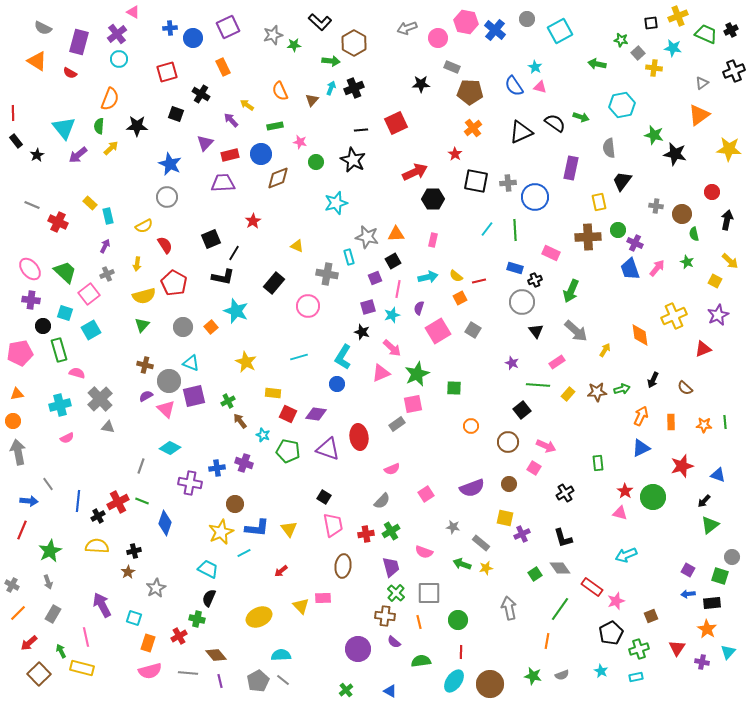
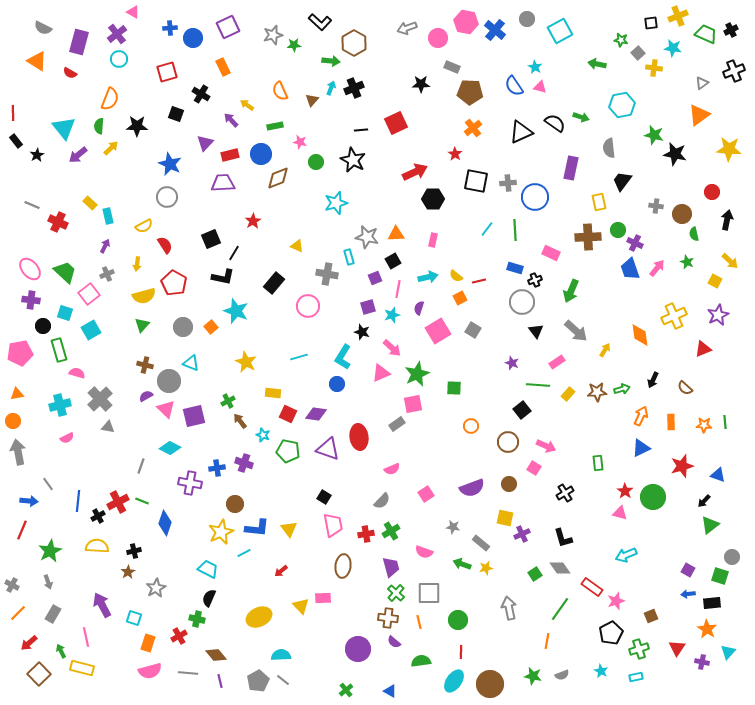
purple square at (194, 396): moved 20 px down
brown cross at (385, 616): moved 3 px right, 2 px down
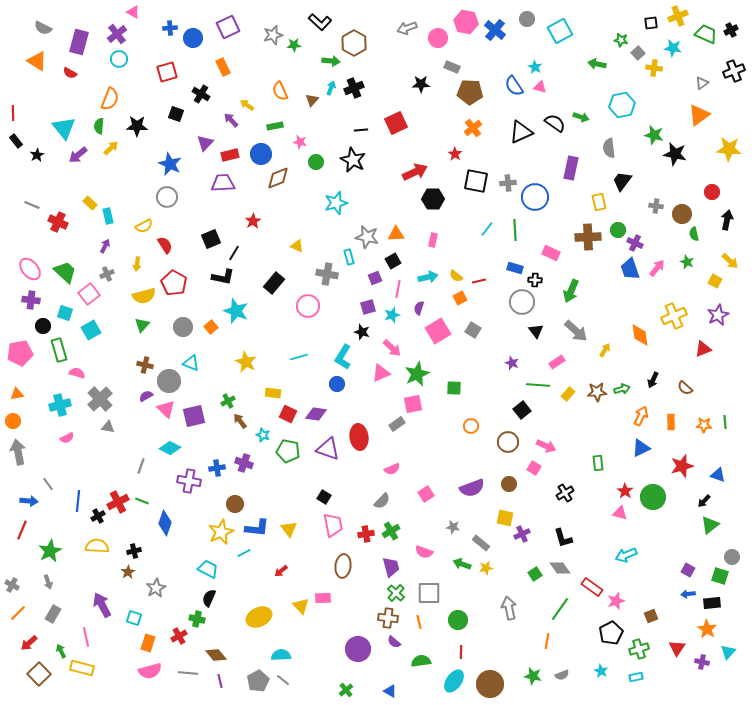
black cross at (535, 280): rotated 24 degrees clockwise
purple cross at (190, 483): moved 1 px left, 2 px up
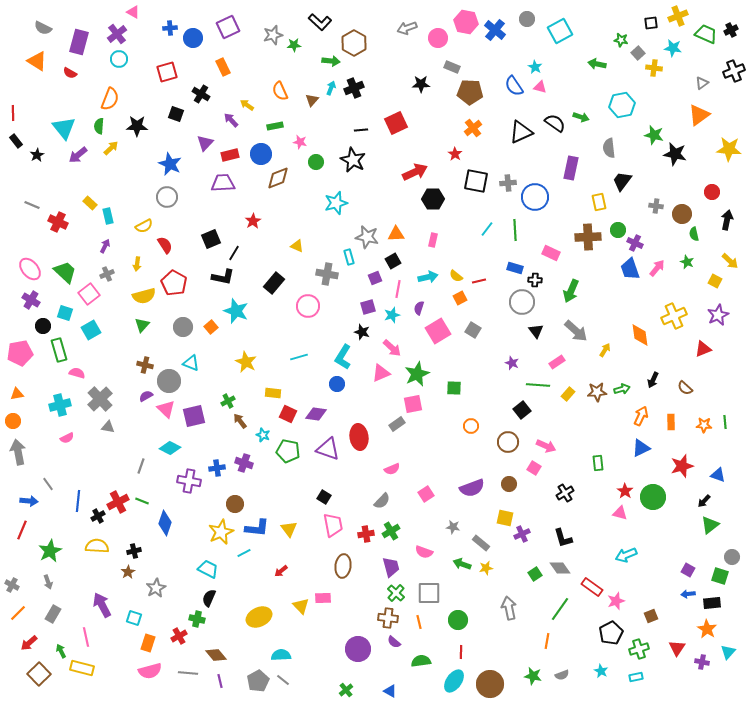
purple cross at (31, 300): rotated 24 degrees clockwise
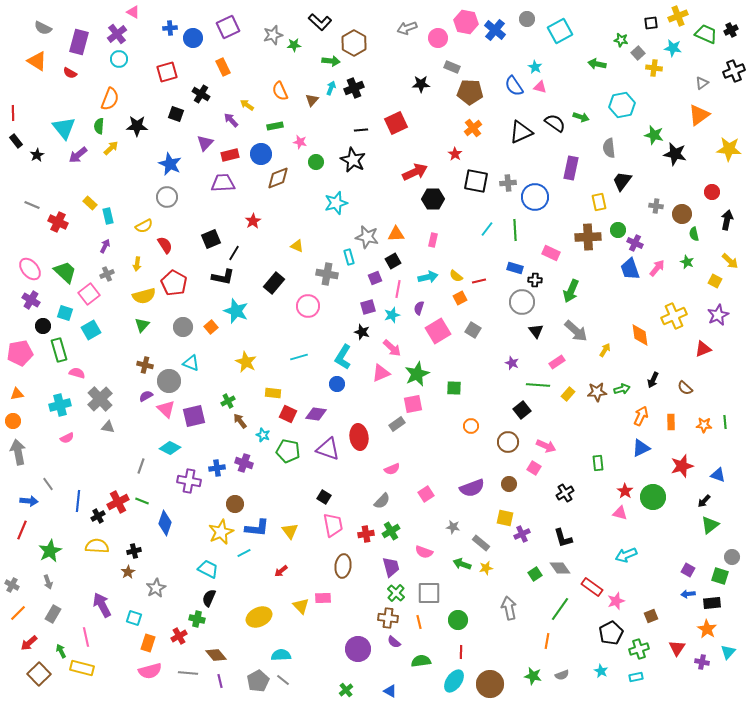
yellow triangle at (289, 529): moved 1 px right, 2 px down
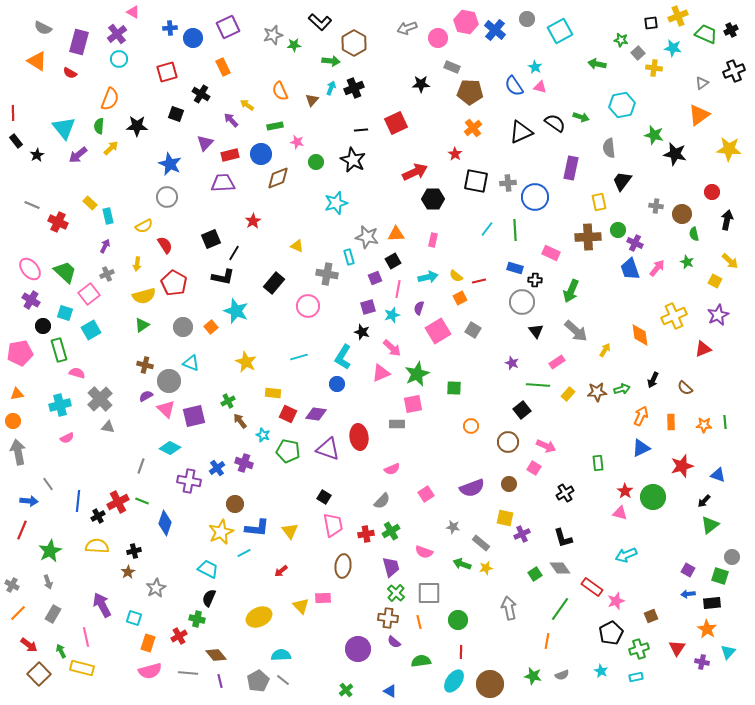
pink star at (300, 142): moved 3 px left
green triangle at (142, 325): rotated 14 degrees clockwise
gray rectangle at (397, 424): rotated 35 degrees clockwise
blue cross at (217, 468): rotated 28 degrees counterclockwise
red arrow at (29, 643): moved 2 px down; rotated 102 degrees counterclockwise
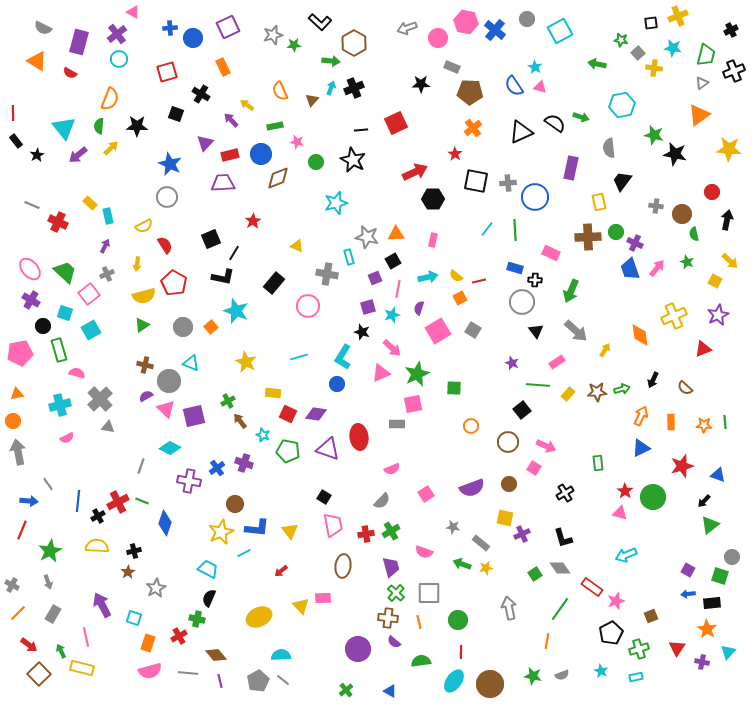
green trapezoid at (706, 34): moved 21 px down; rotated 80 degrees clockwise
green circle at (618, 230): moved 2 px left, 2 px down
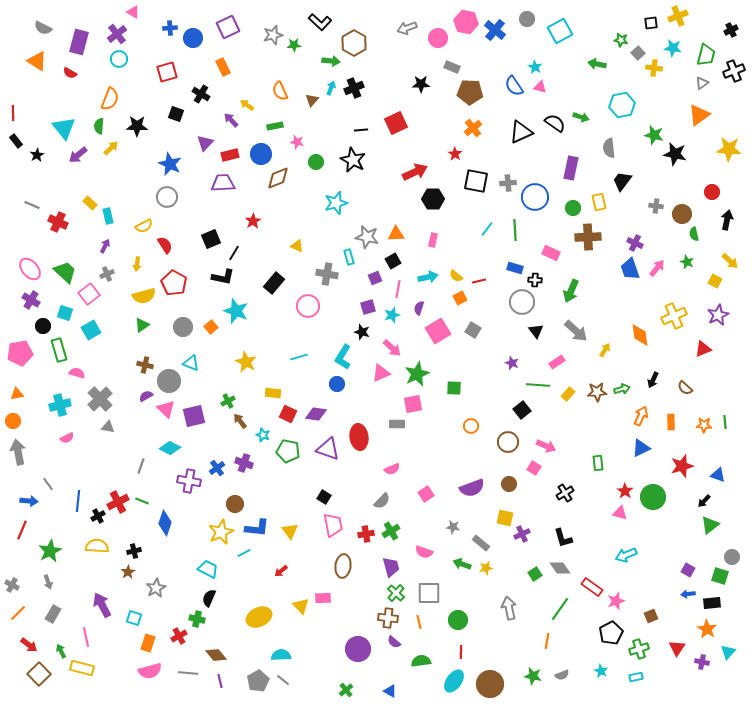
green circle at (616, 232): moved 43 px left, 24 px up
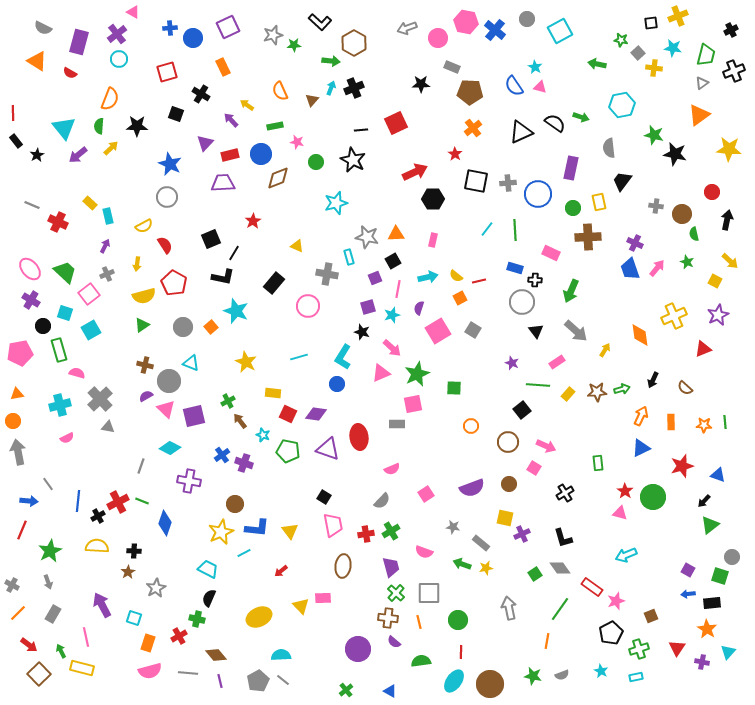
blue circle at (535, 197): moved 3 px right, 3 px up
blue cross at (217, 468): moved 5 px right, 13 px up
black cross at (134, 551): rotated 16 degrees clockwise
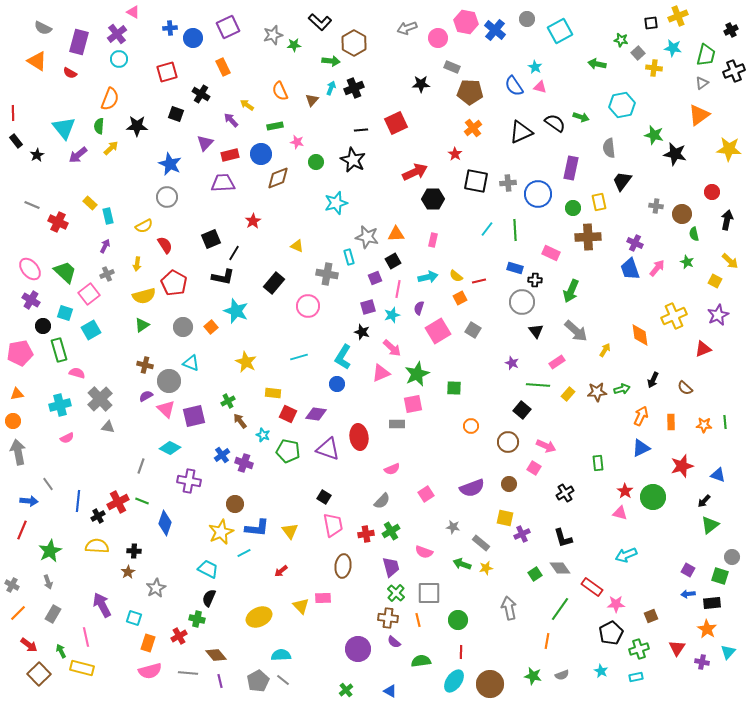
black square at (522, 410): rotated 12 degrees counterclockwise
pink star at (616, 601): moved 3 px down; rotated 18 degrees clockwise
orange line at (419, 622): moved 1 px left, 2 px up
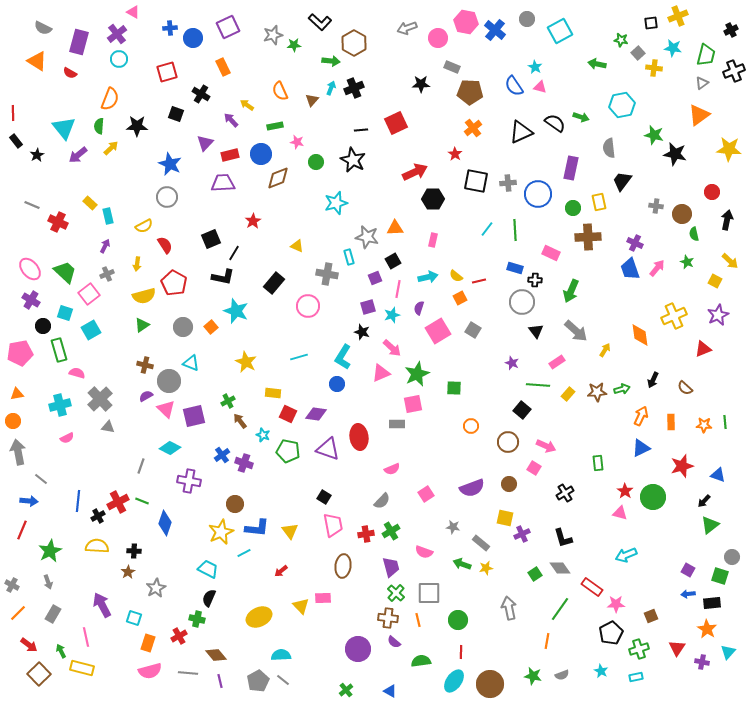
orange triangle at (396, 234): moved 1 px left, 6 px up
gray line at (48, 484): moved 7 px left, 5 px up; rotated 16 degrees counterclockwise
